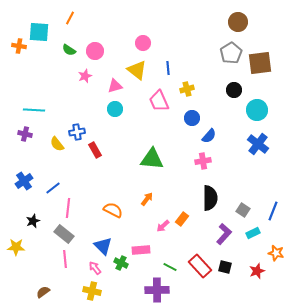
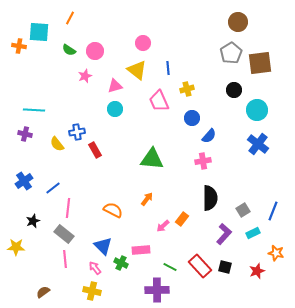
gray square at (243, 210): rotated 24 degrees clockwise
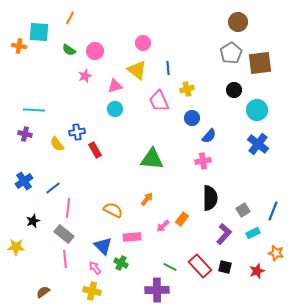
pink rectangle at (141, 250): moved 9 px left, 13 px up
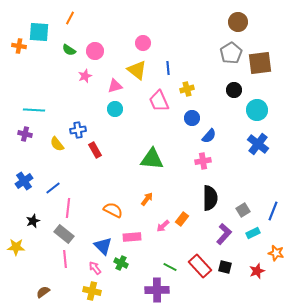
blue cross at (77, 132): moved 1 px right, 2 px up
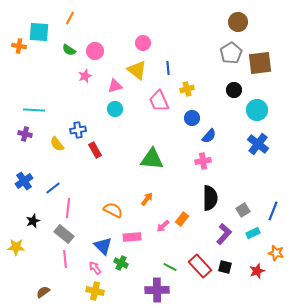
yellow cross at (92, 291): moved 3 px right
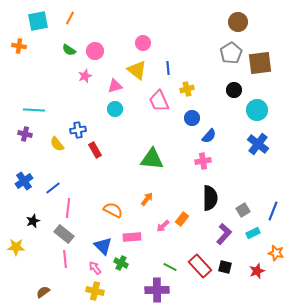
cyan square at (39, 32): moved 1 px left, 11 px up; rotated 15 degrees counterclockwise
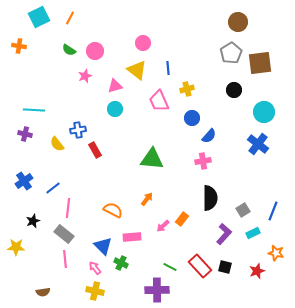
cyan square at (38, 21): moved 1 px right, 4 px up; rotated 15 degrees counterclockwise
cyan circle at (257, 110): moved 7 px right, 2 px down
brown semicircle at (43, 292): rotated 152 degrees counterclockwise
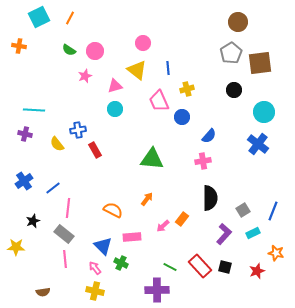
blue circle at (192, 118): moved 10 px left, 1 px up
